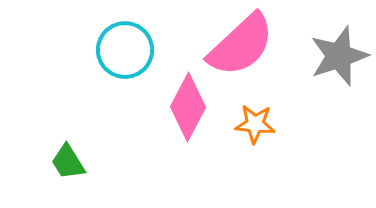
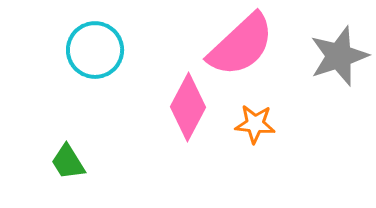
cyan circle: moved 30 px left
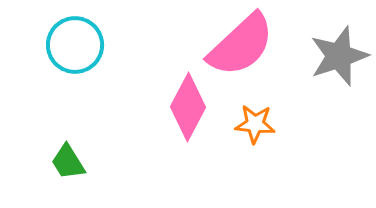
cyan circle: moved 20 px left, 5 px up
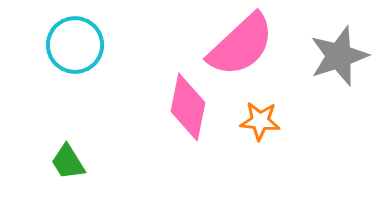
pink diamond: rotated 16 degrees counterclockwise
orange star: moved 5 px right, 3 px up
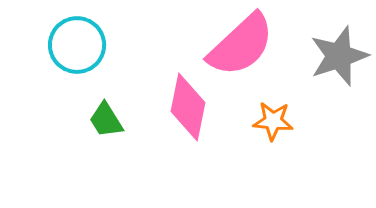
cyan circle: moved 2 px right
orange star: moved 13 px right
green trapezoid: moved 38 px right, 42 px up
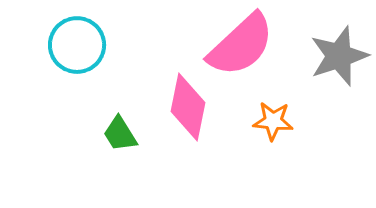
green trapezoid: moved 14 px right, 14 px down
